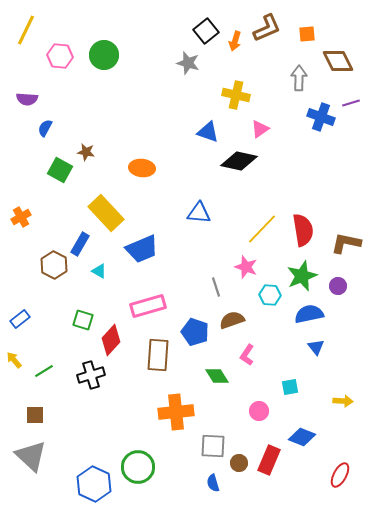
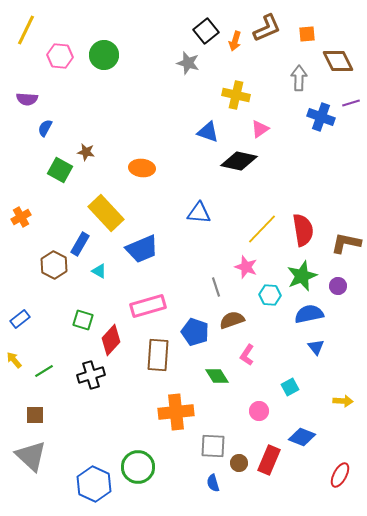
cyan square at (290, 387): rotated 18 degrees counterclockwise
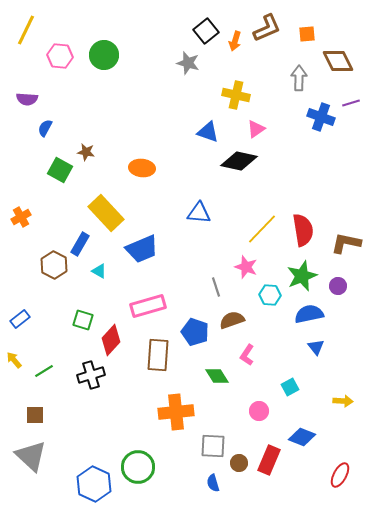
pink triangle at (260, 129): moved 4 px left
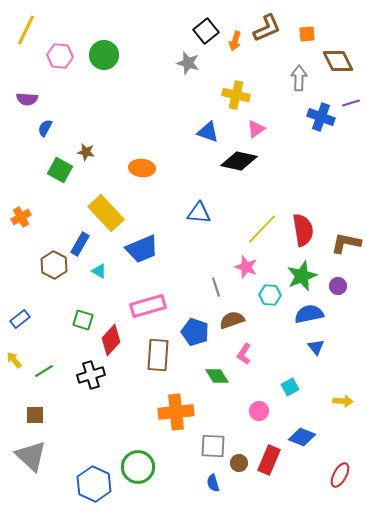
pink L-shape at (247, 355): moved 3 px left, 1 px up
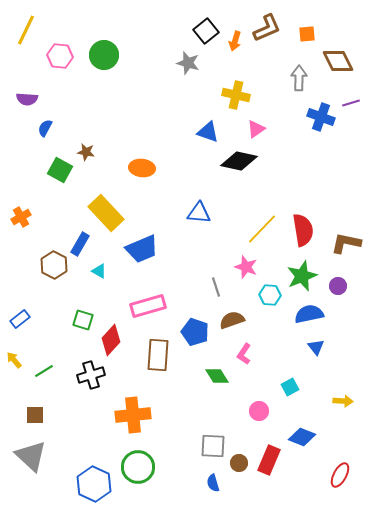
orange cross at (176, 412): moved 43 px left, 3 px down
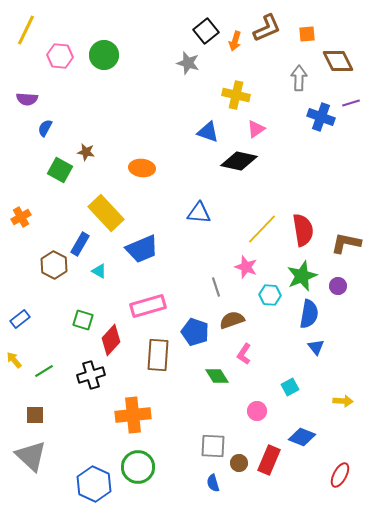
blue semicircle at (309, 314): rotated 112 degrees clockwise
pink circle at (259, 411): moved 2 px left
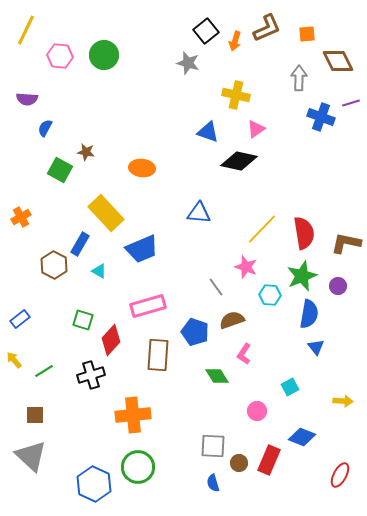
red semicircle at (303, 230): moved 1 px right, 3 px down
gray line at (216, 287): rotated 18 degrees counterclockwise
